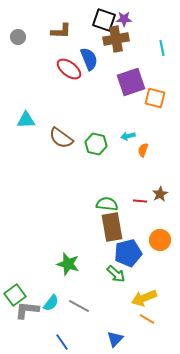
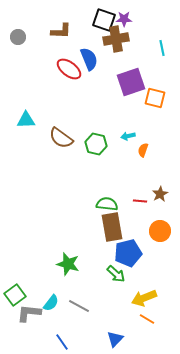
orange circle: moved 9 px up
gray L-shape: moved 2 px right, 3 px down
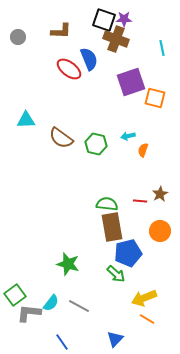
brown cross: rotated 30 degrees clockwise
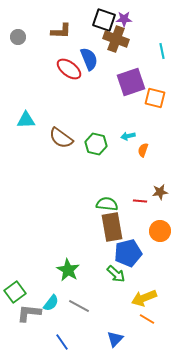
cyan line: moved 3 px down
brown star: moved 2 px up; rotated 21 degrees clockwise
green star: moved 6 px down; rotated 15 degrees clockwise
green square: moved 3 px up
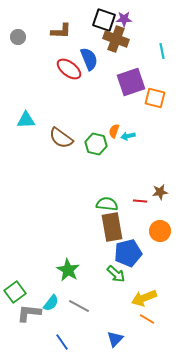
orange semicircle: moved 29 px left, 19 px up
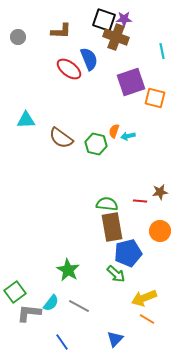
brown cross: moved 2 px up
